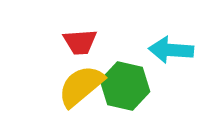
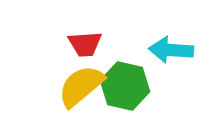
red trapezoid: moved 5 px right, 2 px down
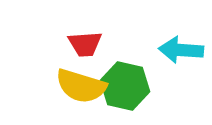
cyan arrow: moved 10 px right
yellow semicircle: rotated 123 degrees counterclockwise
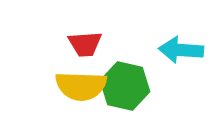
yellow semicircle: rotated 15 degrees counterclockwise
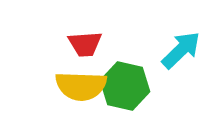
cyan arrow: rotated 132 degrees clockwise
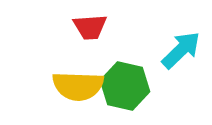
red trapezoid: moved 5 px right, 17 px up
yellow semicircle: moved 3 px left
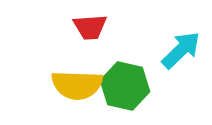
yellow semicircle: moved 1 px left, 1 px up
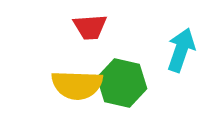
cyan arrow: rotated 27 degrees counterclockwise
green hexagon: moved 3 px left, 3 px up
